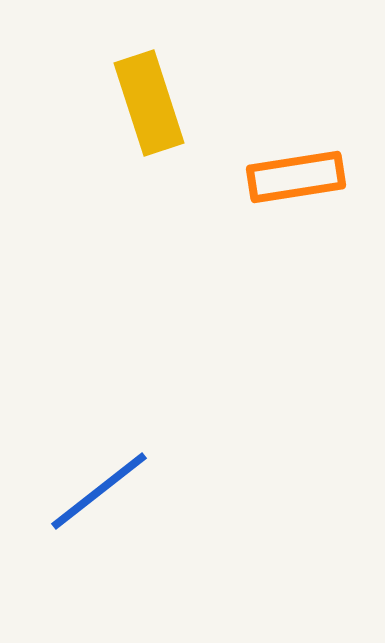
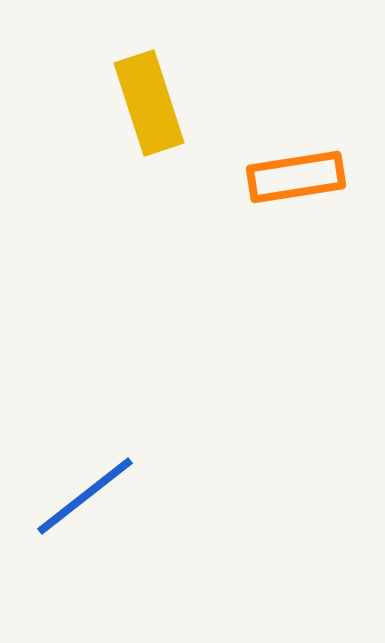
blue line: moved 14 px left, 5 px down
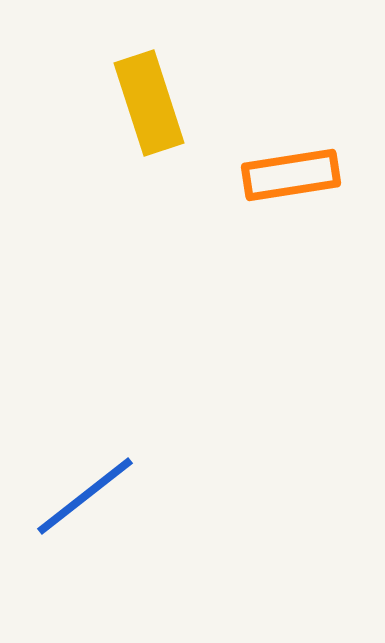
orange rectangle: moved 5 px left, 2 px up
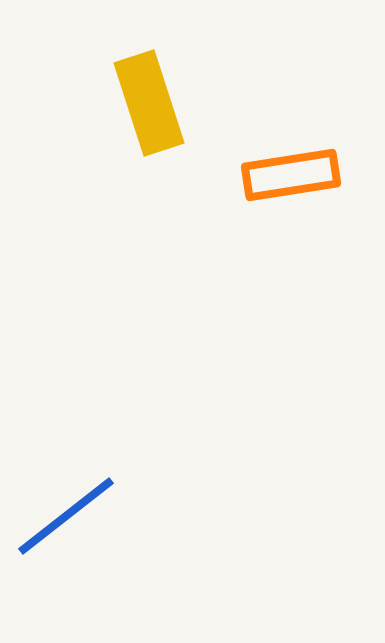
blue line: moved 19 px left, 20 px down
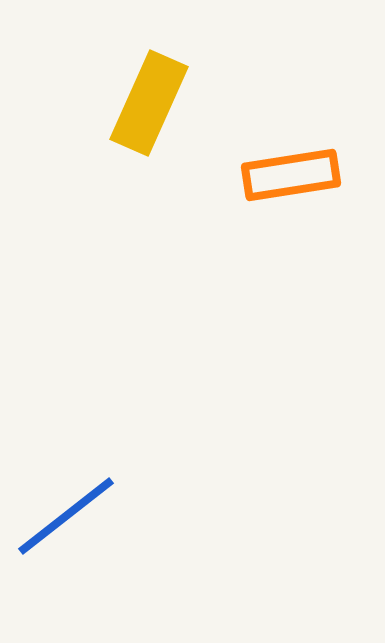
yellow rectangle: rotated 42 degrees clockwise
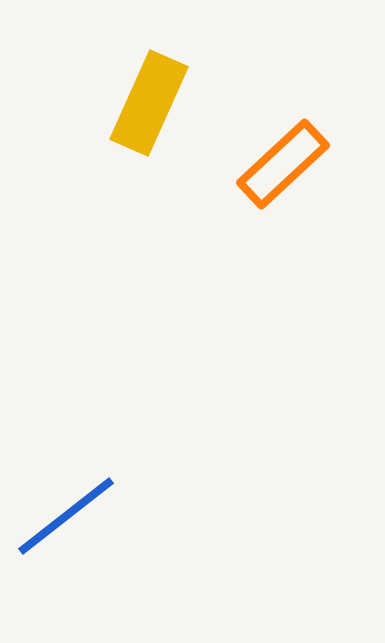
orange rectangle: moved 8 px left, 11 px up; rotated 34 degrees counterclockwise
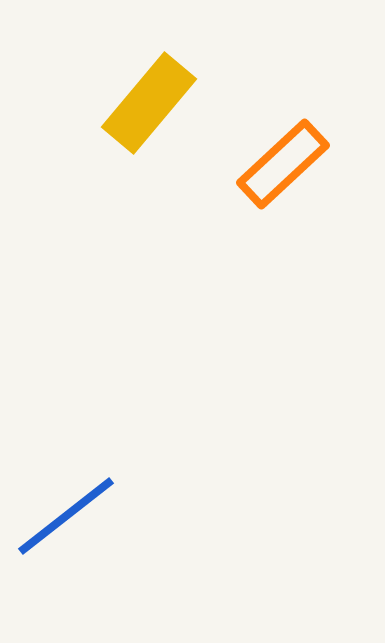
yellow rectangle: rotated 16 degrees clockwise
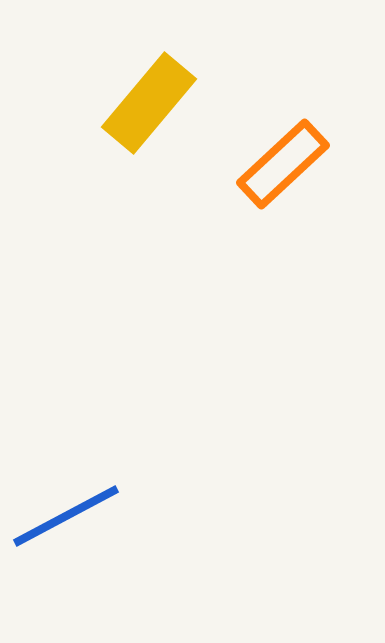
blue line: rotated 10 degrees clockwise
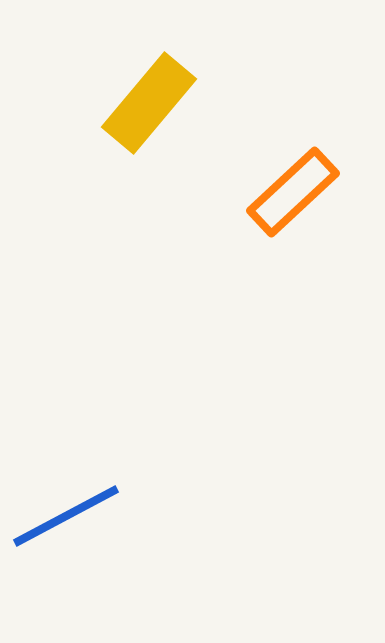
orange rectangle: moved 10 px right, 28 px down
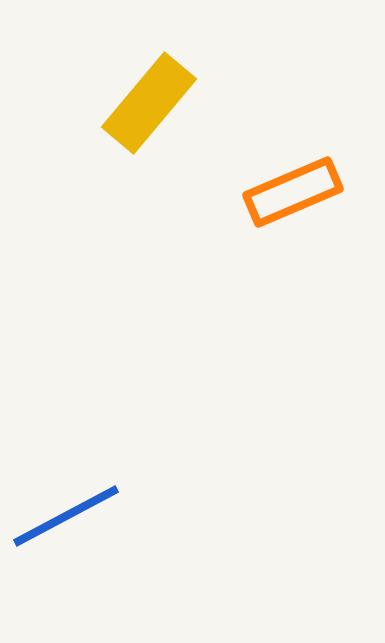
orange rectangle: rotated 20 degrees clockwise
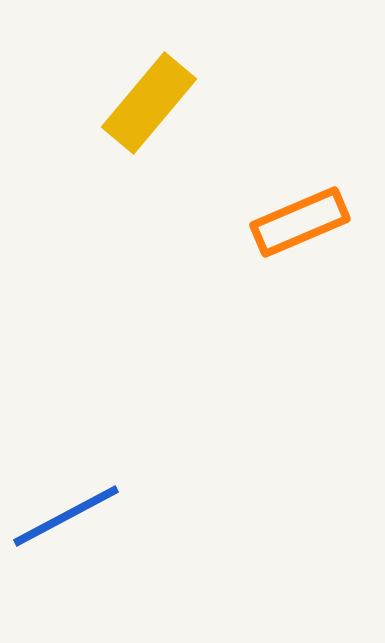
orange rectangle: moved 7 px right, 30 px down
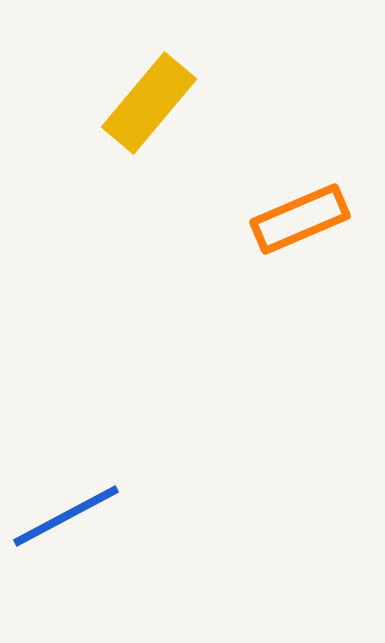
orange rectangle: moved 3 px up
